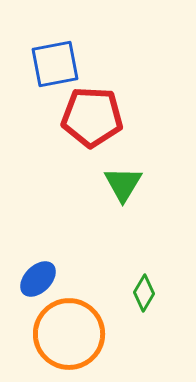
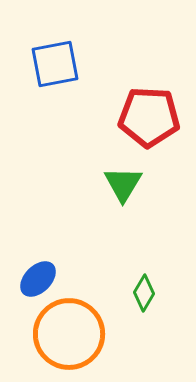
red pentagon: moved 57 px right
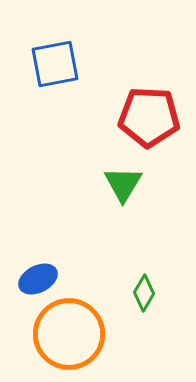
blue ellipse: rotated 18 degrees clockwise
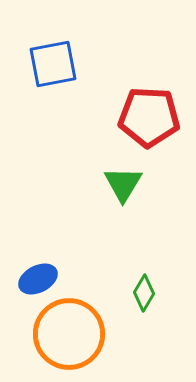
blue square: moved 2 px left
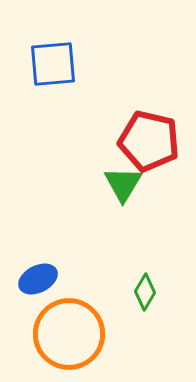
blue square: rotated 6 degrees clockwise
red pentagon: moved 24 px down; rotated 10 degrees clockwise
green diamond: moved 1 px right, 1 px up
